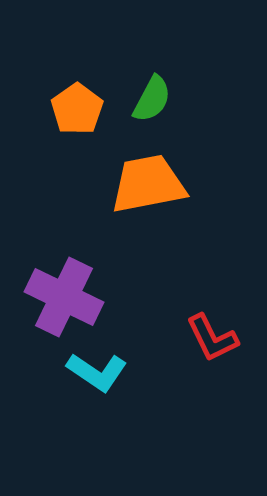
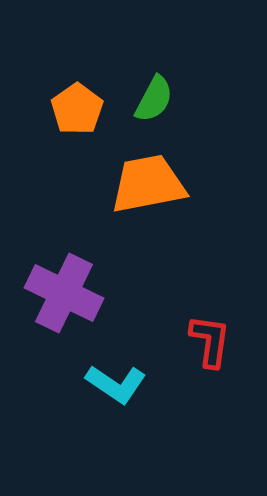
green semicircle: moved 2 px right
purple cross: moved 4 px up
red L-shape: moved 2 px left, 3 px down; rotated 146 degrees counterclockwise
cyan L-shape: moved 19 px right, 12 px down
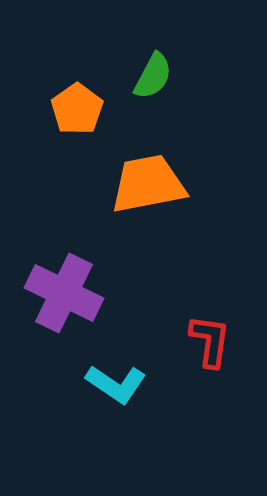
green semicircle: moved 1 px left, 23 px up
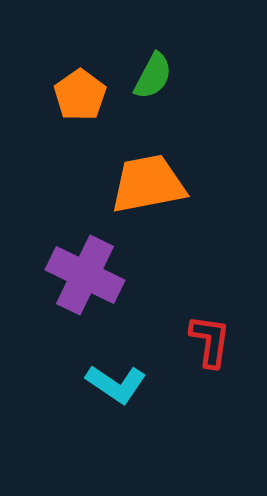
orange pentagon: moved 3 px right, 14 px up
purple cross: moved 21 px right, 18 px up
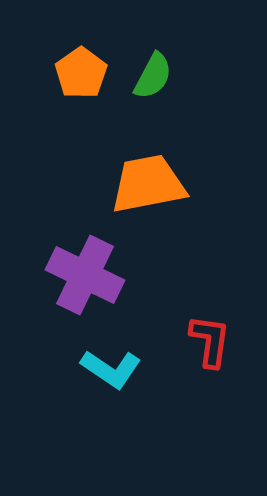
orange pentagon: moved 1 px right, 22 px up
cyan L-shape: moved 5 px left, 15 px up
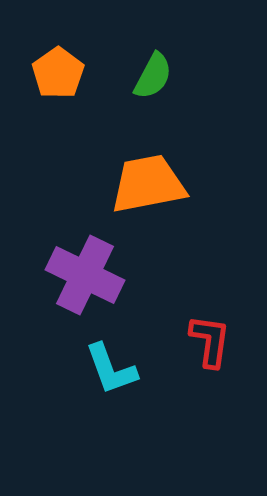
orange pentagon: moved 23 px left
cyan L-shape: rotated 36 degrees clockwise
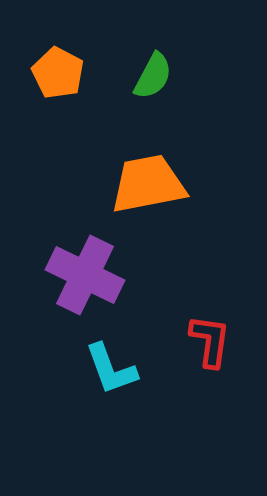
orange pentagon: rotated 9 degrees counterclockwise
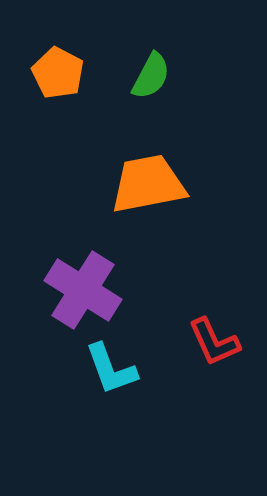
green semicircle: moved 2 px left
purple cross: moved 2 px left, 15 px down; rotated 6 degrees clockwise
red L-shape: moved 4 px right, 1 px down; rotated 148 degrees clockwise
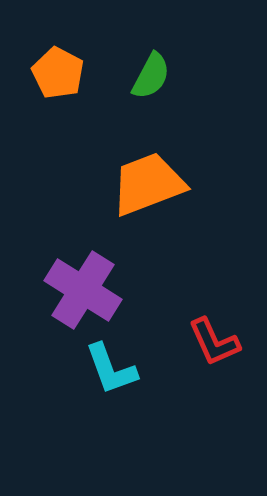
orange trapezoid: rotated 10 degrees counterclockwise
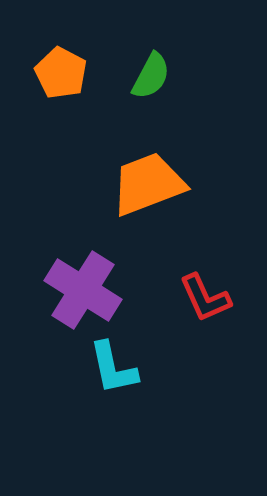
orange pentagon: moved 3 px right
red L-shape: moved 9 px left, 44 px up
cyan L-shape: moved 2 px right, 1 px up; rotated 8 degrees clockwise
